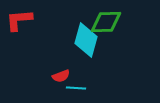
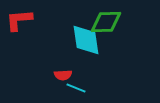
cyan diamond: rotated 24 degrees counterclockwise
red semicircle: moved 2 px right, 1 px up; rotated 18 degrees clockwise
cyan line: rotated 18 degrees clockwise
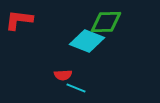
red L-shape: rotated 12 degrees clockwise
cyan diamond: moved 1 px right, 1 px down; rotated 60 degrees counterclockwise
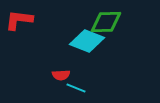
red semicircle: moved 2 px left
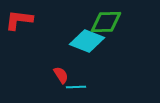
red semicircle: rotated 120 degrees counterclockwise
cyan line: moved 1 px up; rotated 24 degrees counterclockwise
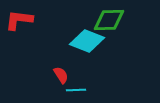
green diamond: moved 3 px right, 2 px up
cyan line: moved 3 px down
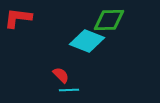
red L-shape: moved 1 px left, 2 px up
red semicircle: rotated 12 degrees counterclockwise
cyan line: moved 7 px left
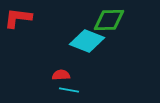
red semicircle: rotated 48 degrees counterclockwise
cyan line: rotated 12 degrees clockwise
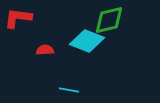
green diamond: rotated 12 degrees counterclockwise
red semicircle: moved 16 px left, 25 px up
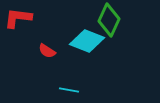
green diamond: rotated 52 degrees counterclockwise
red semicircle: moved 2 px right, 1 px down; rotated 144 degrees counterclockwise
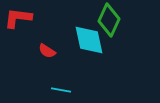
cyan diamond: moved 2 px right, 1 px up; rotated 56 degrees clockwise
cyan line: moved 8 px left
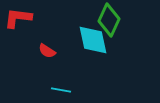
cyan diamond: moved 4 px right
